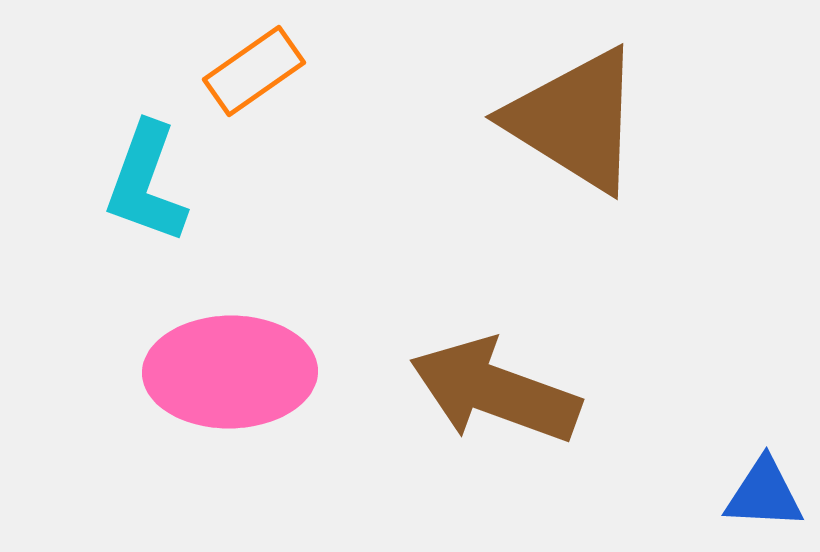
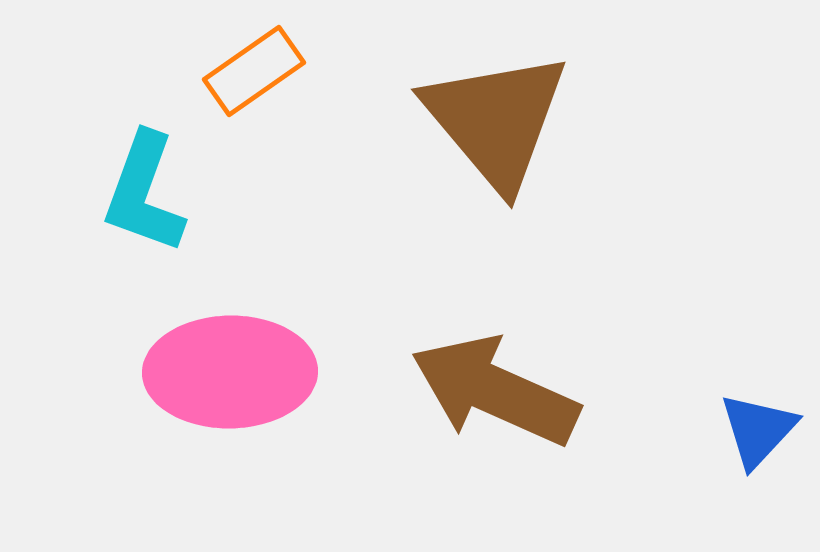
brown triangle: moved 79 px left; rotated 18 degrees clockwise
cyan L-shape: moved 2 px left, 10 px down
brown arrow: rotated 4 degrees clockwise
blue triangle: moved 6 px left, 64 px up; rotated 50 degrees counterclockwise
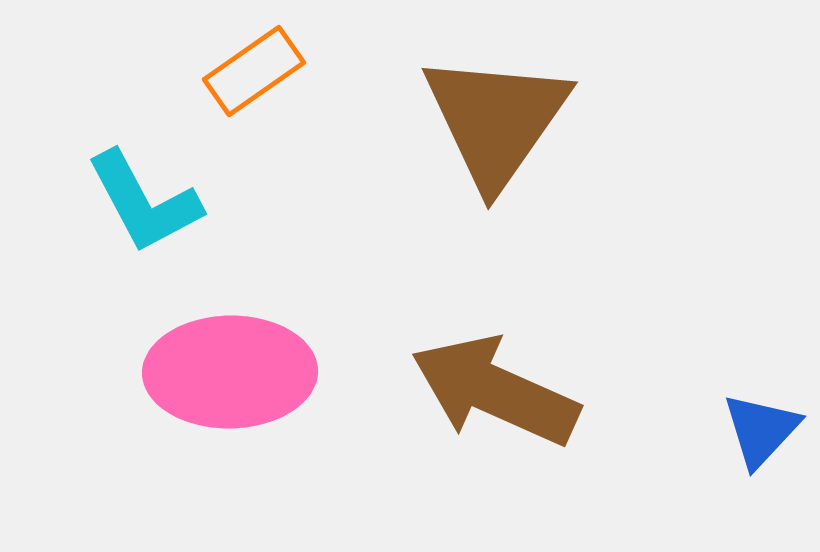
brown triangle: rotated 15 degrees clockwise
cyan L-shape: moved 9 px down; rotated 48 degrees counterclockwise
blue triangle: moved 3 px right
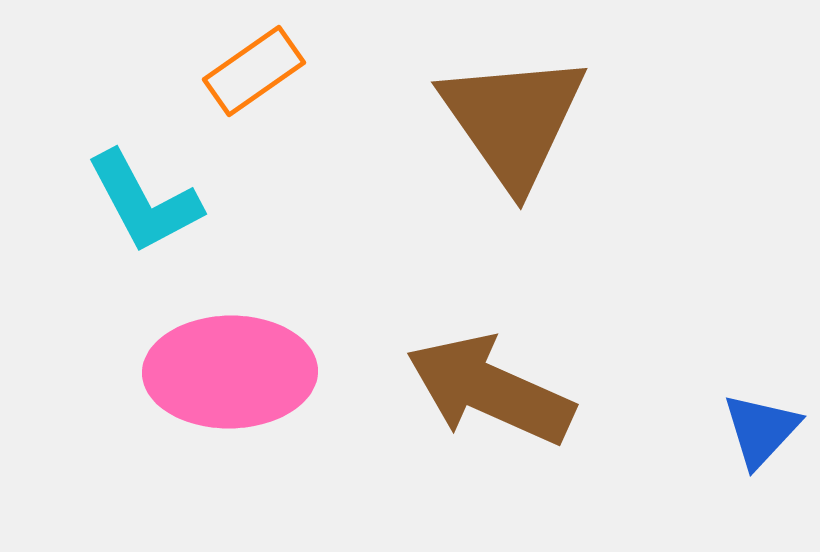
brown triangle: moved 17 px right; rotated 10 degrees counterclockwise
brown arrow: moved 5 px left, 1 px up
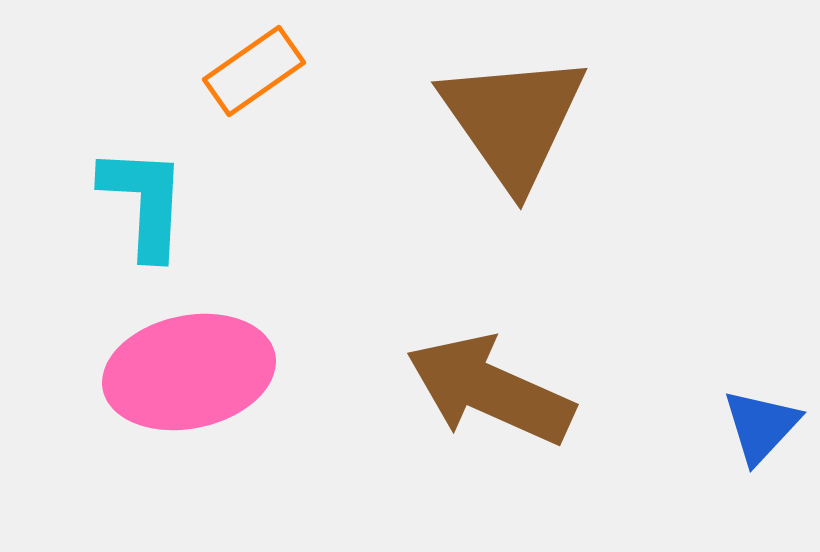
cyan L-shape: rotated 149 degrees counterclockwise
pink ellipse: moved 41 px left; rotated 11 degrees counterclockwise
blue triangle: moved 4 px up
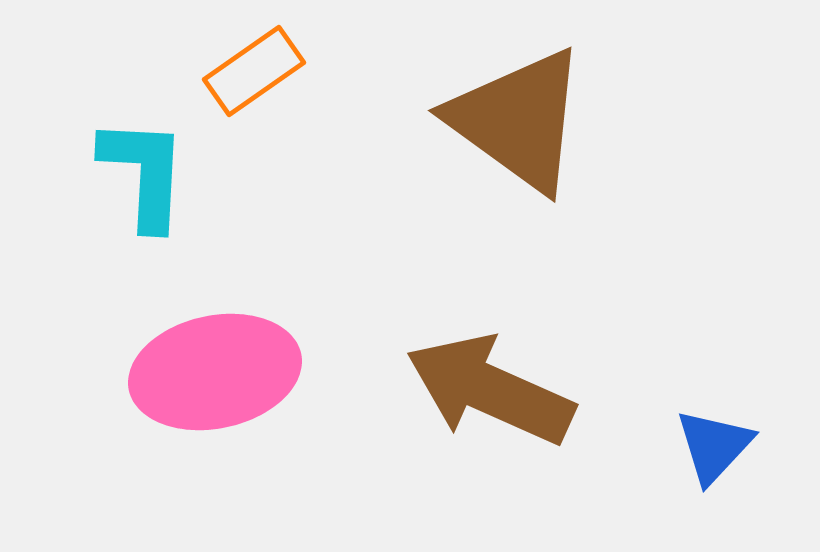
brown triangle: moved 5 px right; rotated 19 degrees counterclockwise
cyan L-shape: moved 29 px up
pink ellipse: moved 26 px right
blue triangle: moved 47 px left, 20 px down
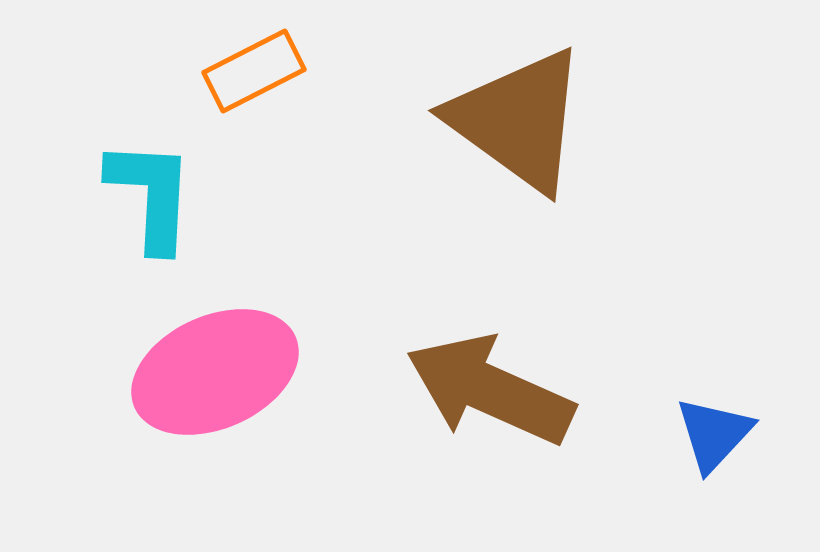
orange rectangle: rotated 8 degrees clockwise
cyan L-shape: moved 7 px right, 22 px down
pink ellipse: rotated 12 degrees counterclockwise
blue triangle: moved 12 px up
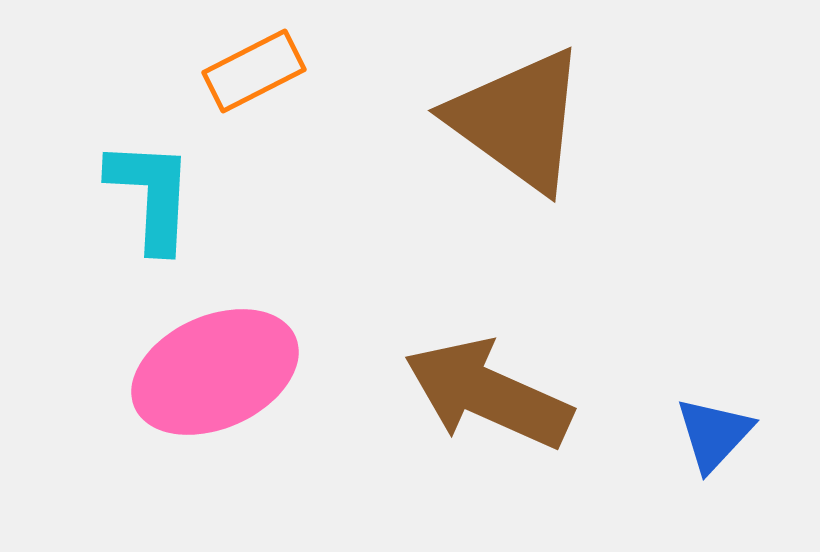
brown arrow: moved 2 px left, 4 px down
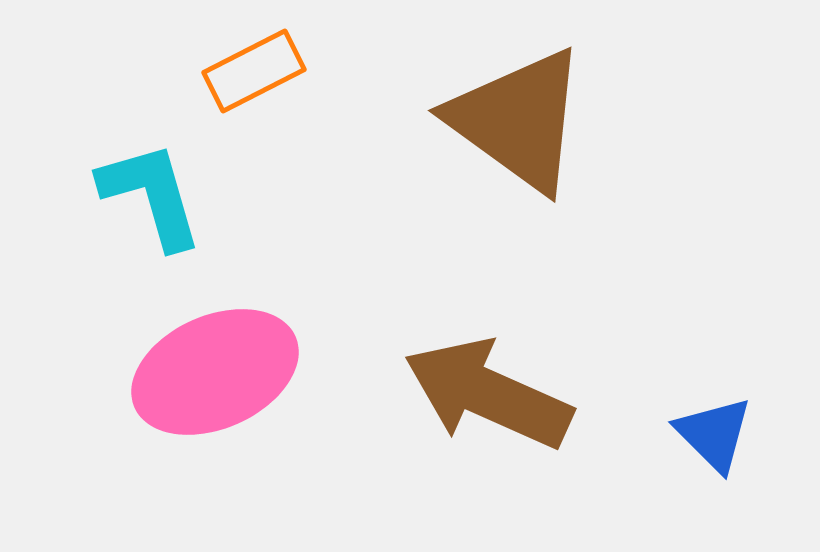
cyan L-shape: rotated 19 degrees counterclockwise
blue triangle: rotated 28 degrees counterclockwise
